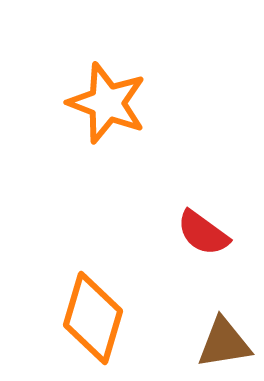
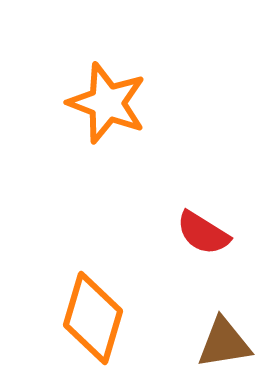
red semicircle: rotated 4 degrees counterclockwise
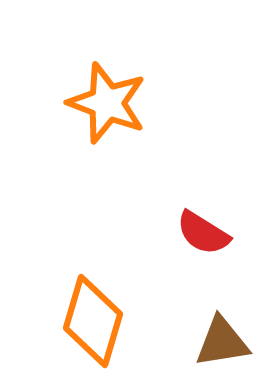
orange diamond: moved 3 px down
brown triangle: moved 2 px left, 1 px up
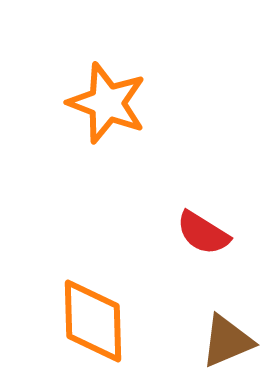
orange diamond: rotated 18 degrees counterclockwise
brown triangle: moved 5 px right, 1 px up; rotated 14 degrees counterclockwise
